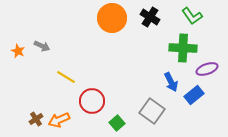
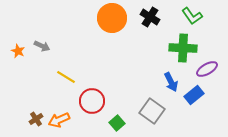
purple ellipse: rotated 10 degrees counterclockwise
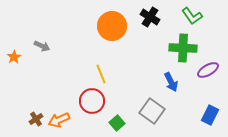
orange circle: moved 8 px down
orange star: moved 4 px left, 6 px down; rotated 16 degrees clockwise
purple ellipse: moved 1 px right, 1 px down
yellow line: moved 35 px right, 3 px up; rotated 36 degrees clockwise
blue rectangle: moved 16 px right, 20 px down; rotated 24 degrees counterclockwise
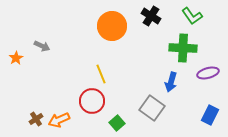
black cross: moved 1 px right, 1 px up
orange star: moved 2 px right, 1 px down
purple ellipse: moved 3 px down; rotated 15 degrees clockwise
blue arrow: rotated 42 degrees clockwise
gray square: moved 3 px up
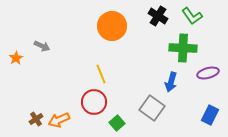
black cross: moved 7 px right
red circle: moved 2 px right, 1 px down
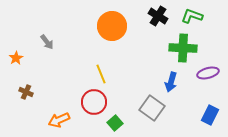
green L-shape: rotated 145 degrees clockwise
gray arrow: moved 5 px right, 4 px up; rotated 28 degrees clockwise
brown cross: moved 10 px left, 27 px up; rotated 32 degrees counterclockwise
green square: moved 2 px left
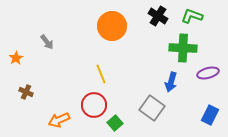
red circle: moved 3 px down
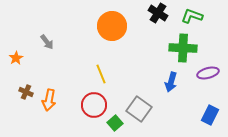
black cross: moved 3 px up
gray square: moved 13 px left, 1 px down
orange arrow: moved 10 px left, 20 px up; rotated 55 degrees counterclockwise
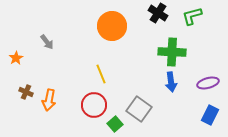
green L-shape: rotated 35 degrees counterclockwise
green cross: moved 11 px left, 4 px down
purple ellipse: moved 10 px down
blue arrow: rotated 24 degrees counterclockwise
green square: moved 1 px down
